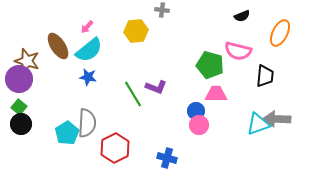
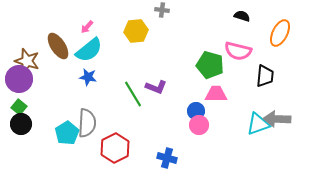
black semicircle: rotated 140 degrees counterclockwise
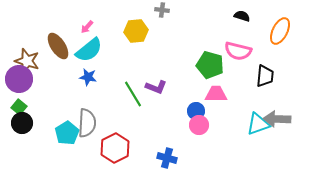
orange ellipse: moved 2 px up
black circle: moved 1 px right, 1 px up
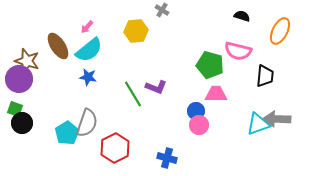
gray cross: rotated 24 degrees clockwise
green square: moved 4 px left, 2 px down; rotated 21 degrees counterclockwise
gray semicircle: rotated 16 degrees clockwise
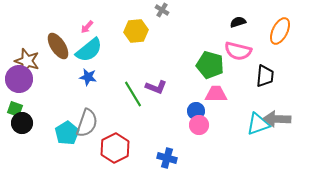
black semicircle: moved 4 px left, 6 px down; rotated 35 degrees counterclockwise
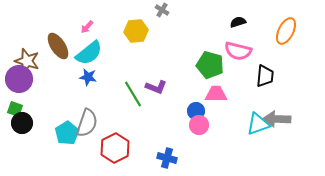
orange ellipse: moved 6 px right
cyan semicircle: moved 3 px down
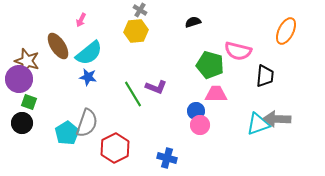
gray cross: moved 22 px left
black semicircle: moved 45 px left
pink arrow: moved 6 px left, 7 px up; rotated 16 degrees counterclockwise
green square: moved 14 px right, 7 px up
pink circle: moved 1 px right
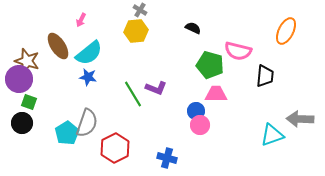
black semicircle: moved 6 px down; rotated 42 degrees clockwise
purple L-shape: moved 1 px down
gray arrow: moved 23 px right
cyan triangle: moved 14 px right, 11 px down
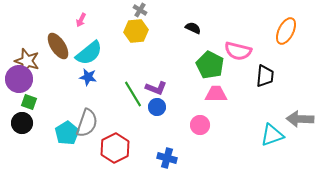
green pentagon: rotated 12 degrees clockwise
blue circle: moved 39 px left, 4 px up
